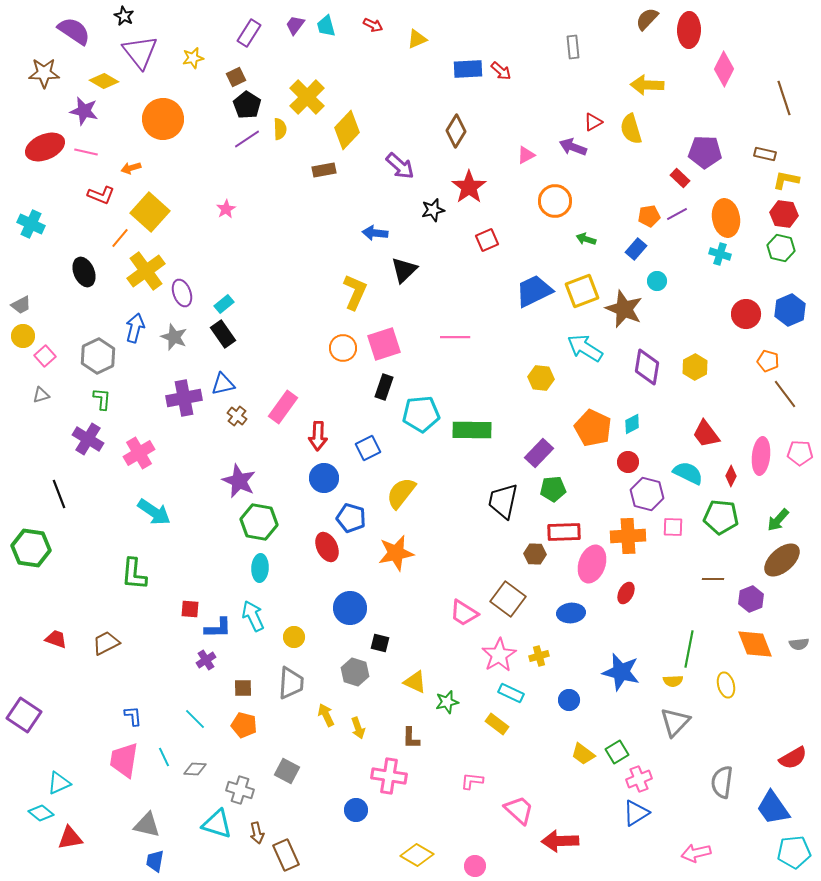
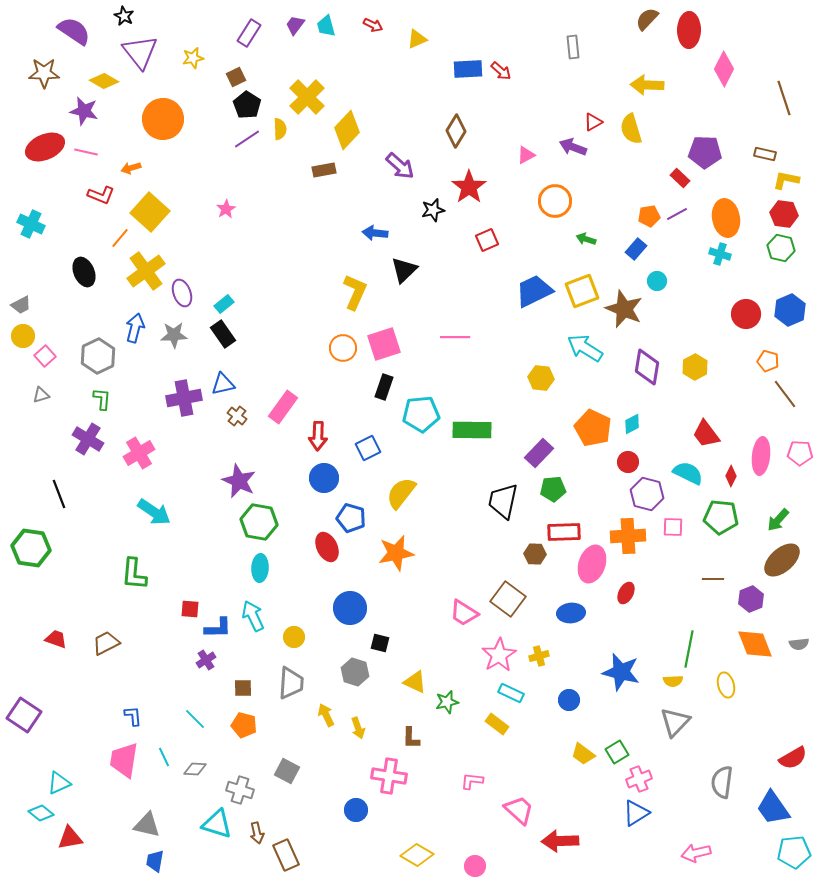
gray star at (174, 337): moved 2 px up; rotated 24 degrees counterclockwise
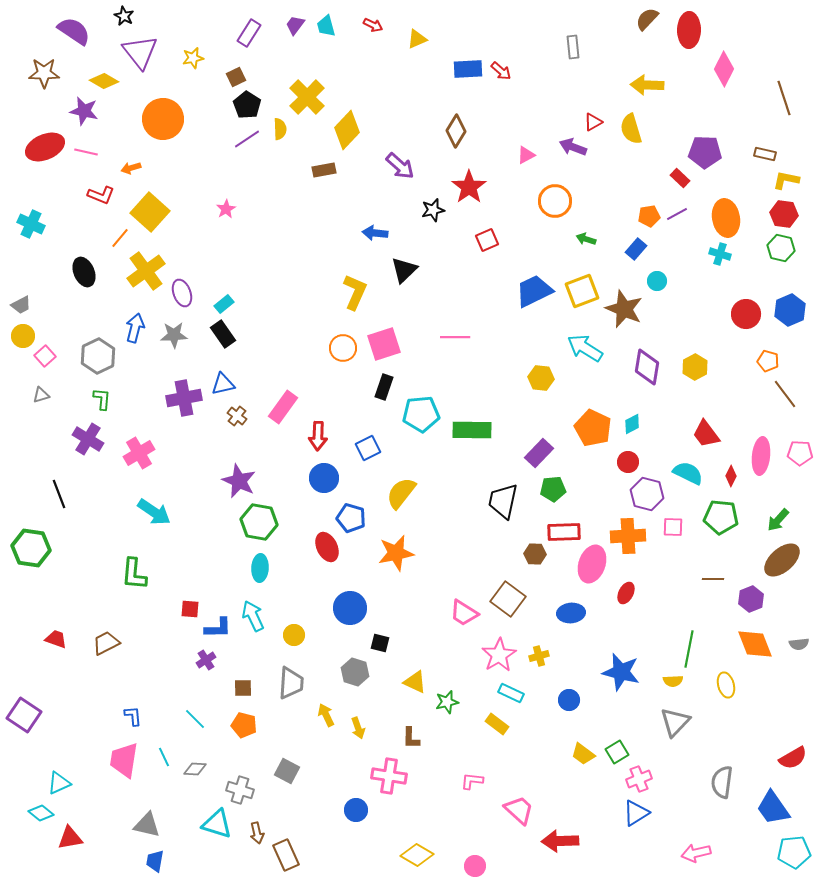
yellow circle at (294, 637): moved 2 px up
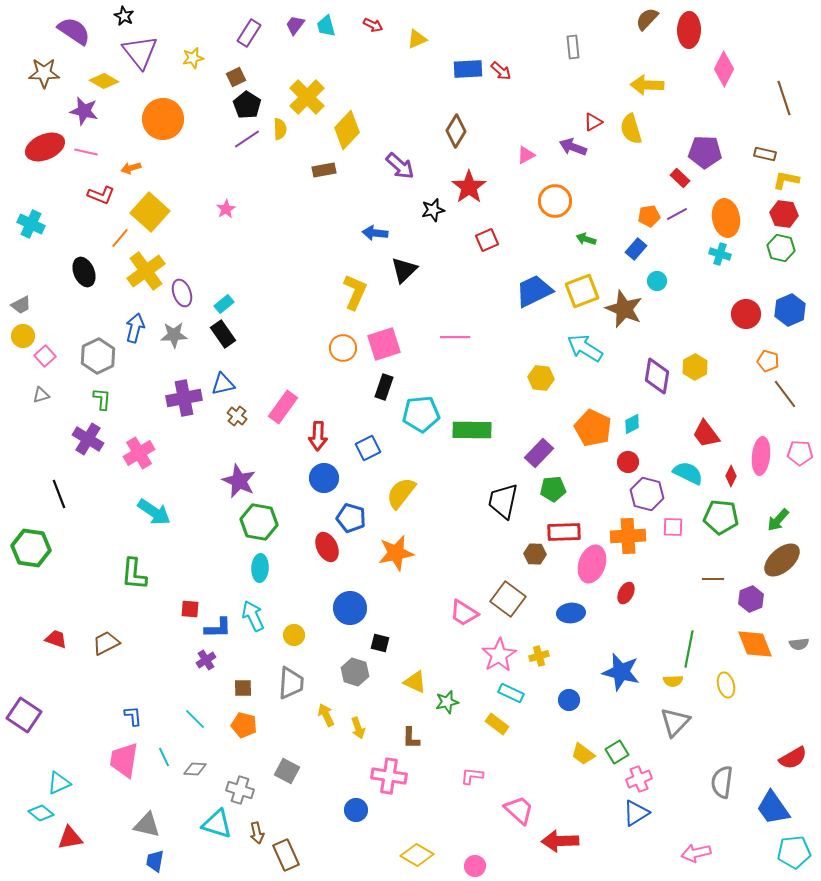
purple diamond at (647, 367): moved 10 px right, 9 px down
pink L-shape at (472, 781): moved 5 px up
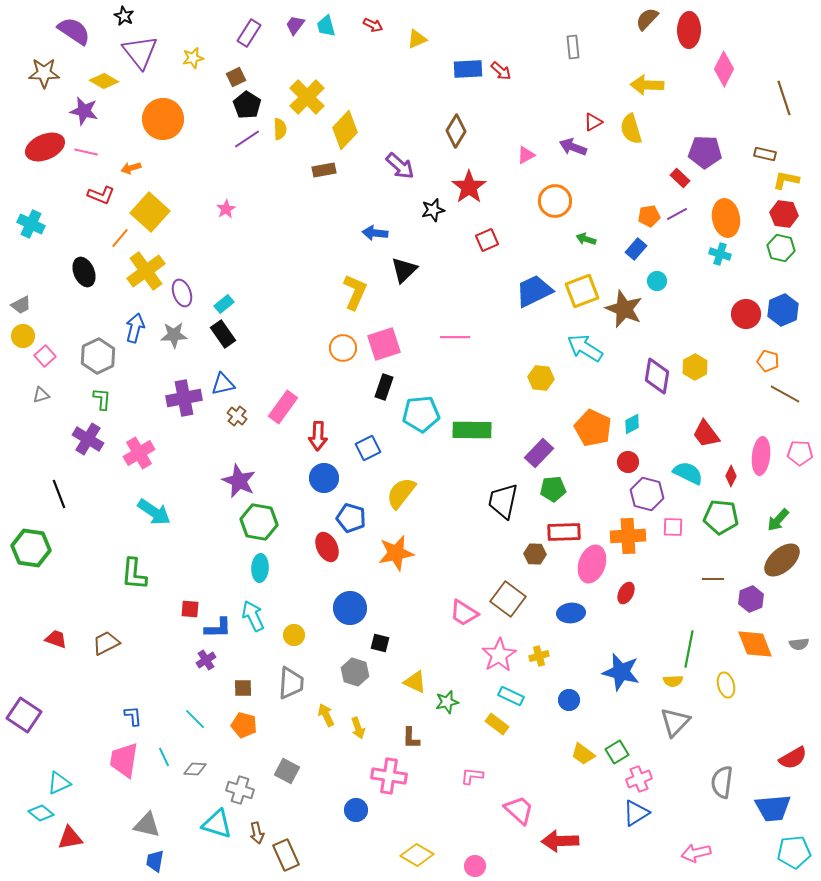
yellow diamond at (347, 130): moved 2 px left
blue hexagon at (790, 310): moved 7 px left
brown line at (785, 394): rotated 24 degrees counterclockwise
cyan rectangle at (511, 693): moved 3 px down
blue trapezoid at (773, 808): rotated 60 degrees counterclockwise
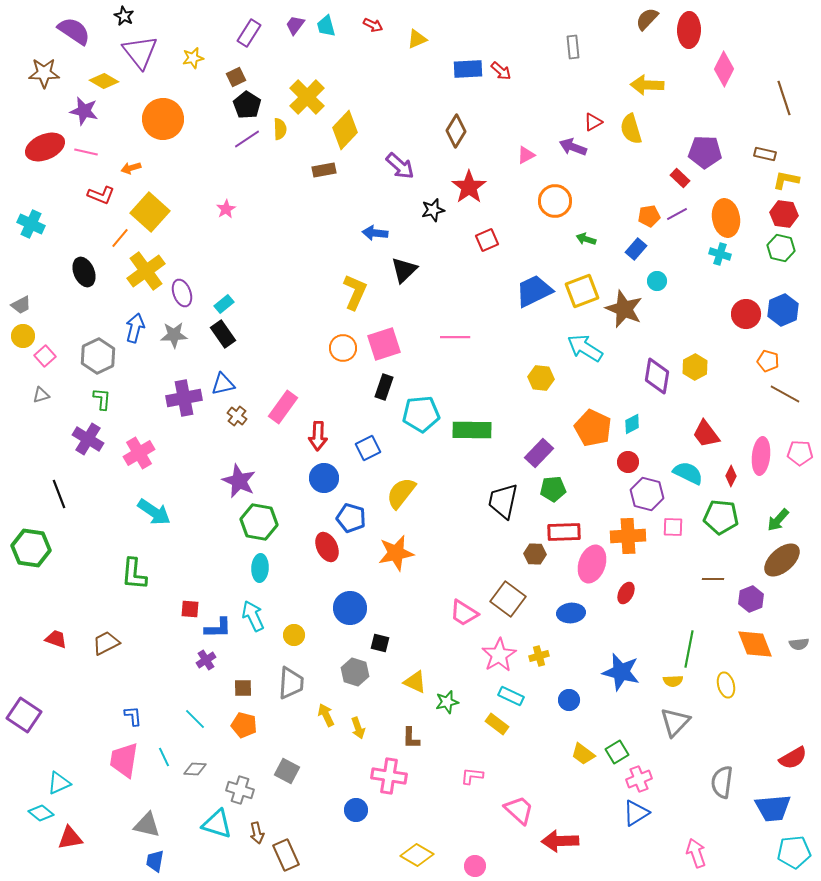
pink arrow at (696, 853): rotated 84 degrees clockwise
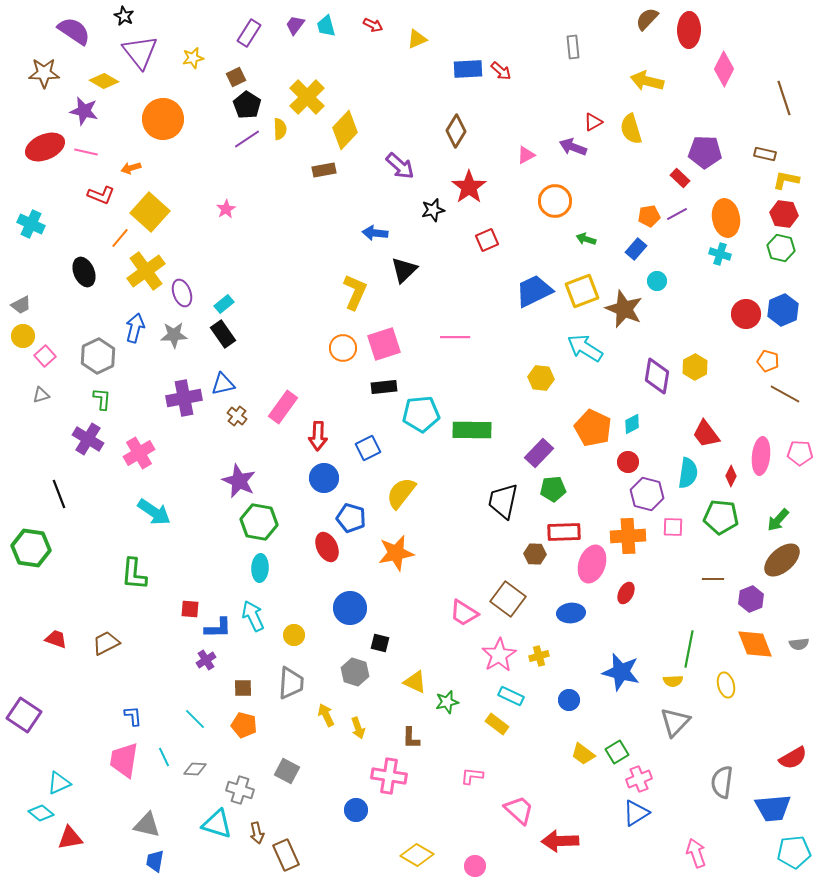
yellow arrow at (647, 85): moved 4 px up; rotated 12 degrees clockwise
black rectangle at (384, 387): rotated 65 degrees clockwise
cyan semicircle at (688, 473): rotated 72 degrees clockwise
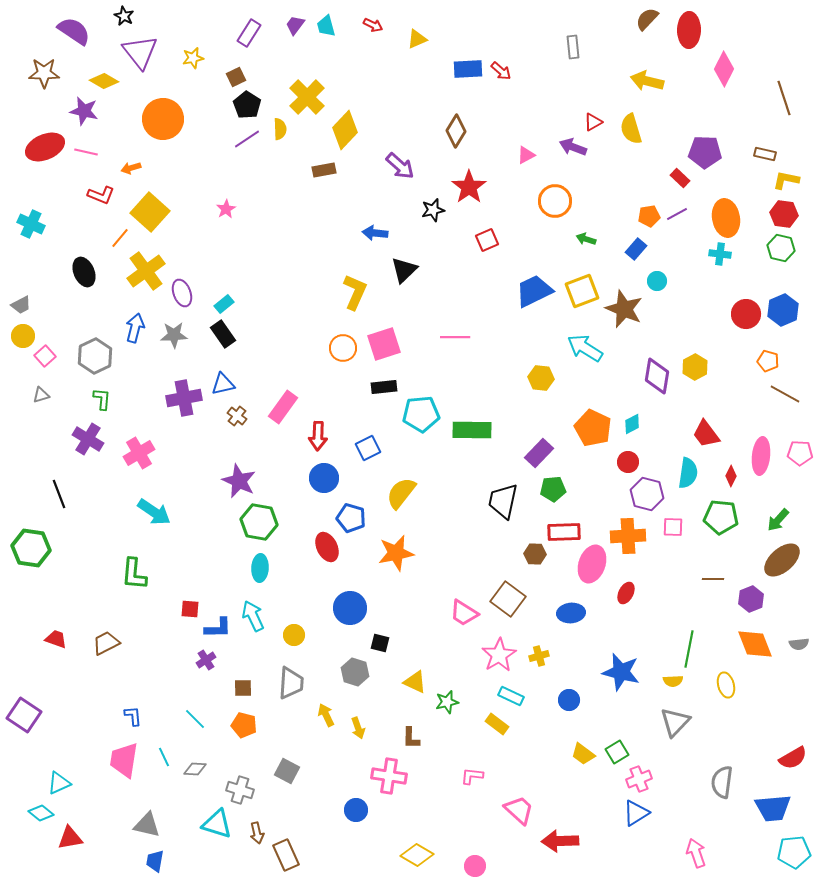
cyan cross at (720, 254): rotated 10 degrees counterclockwise
gray hexagon at (98, 356): moved 3 px left
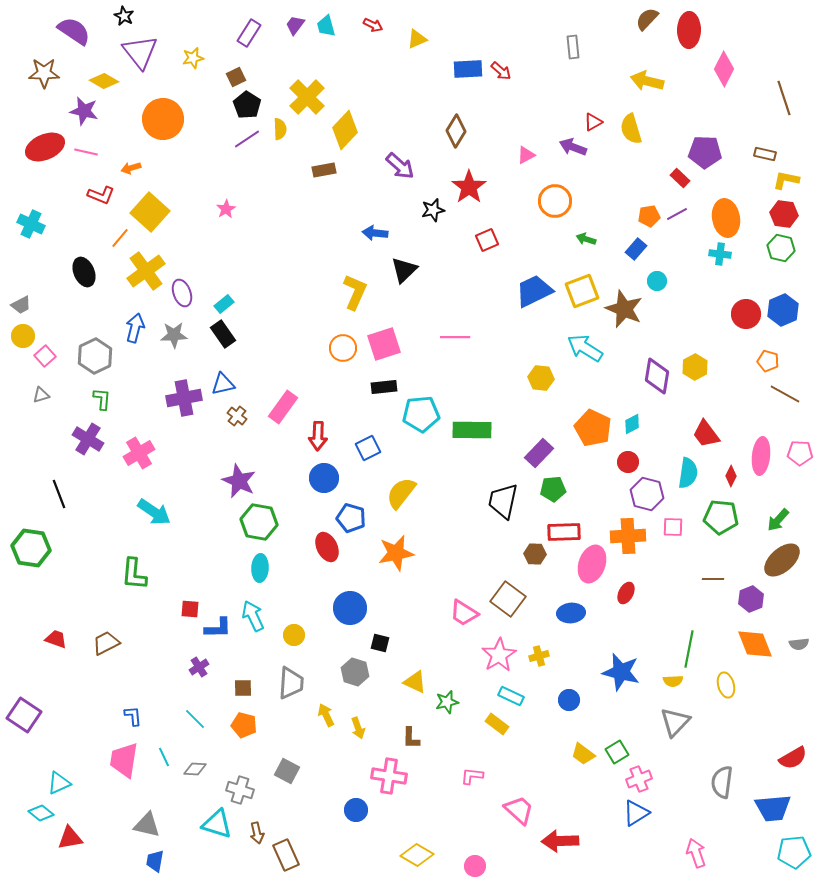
purple cross at (206, 660): moved 7 px left, 7 px down
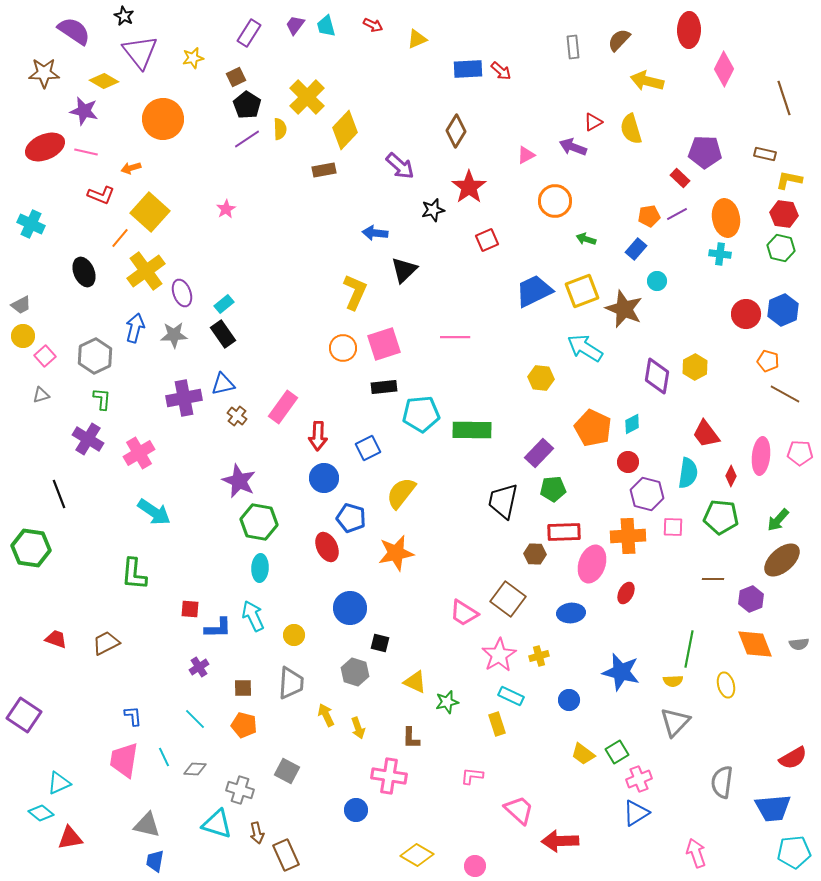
brown semicircle at (647, 19): moved 28 px left, 21 px down
yellow L-shape at (786, 180): moved 3 px right
yellow rectangle at (497, 724): rotated 35 degrees clockwise
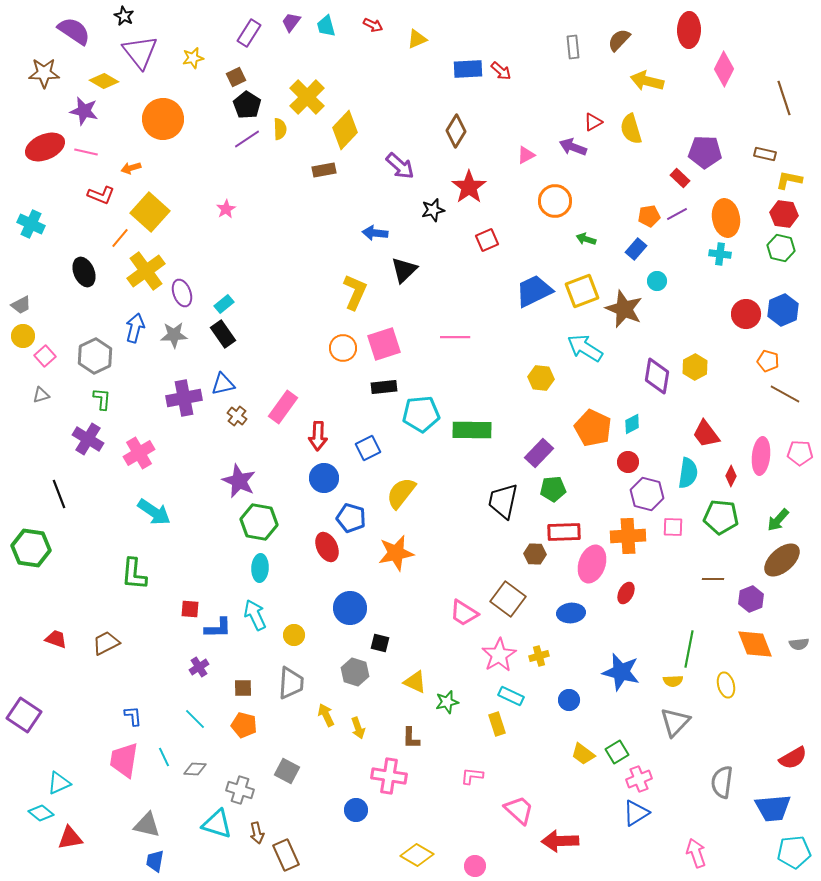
purple trapezoid at (295, 25): moved 4 px left, 3 px up
cyan arrow at (253, 616): moved 2 px right, 1 px up
